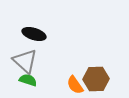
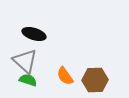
brown hexagon: moved 1 px left, 1 px down
orange semicircle: moved 10 px left, 9 px up
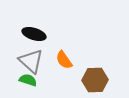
gray triangle: moved 6 px right
orange semicircle: moved 1 px left, 16 px up
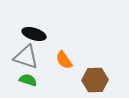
gray triangle: moved 5 px left, 4 px up; rotated 24 degrees counterclockwise
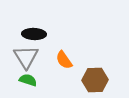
black ellipse: rotated 15 degrees counterclockwise
gray triangle: rotated 40 degrees clockwise
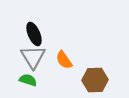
black ellipse: rotated 65 degrees clockwise
gray triangle: moved 7 px right
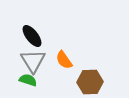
black ellipse: moved 2 px left, 2 px down; rotated 15 degrees counterclockwise
gray triangle: moved 4 px down
brown hexagon: moved 5 px left, 2 px down
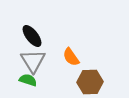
orange semicircle: moved 7 px right, 3 px up
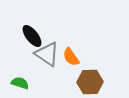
gray triangle: moved 14 px right, 7 px up; rotated 24 degrees counterclockwise
green semicircle: moved 8 px left, 3 px down
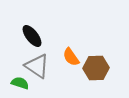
gray triangle: moved 10 px left, 12 px down
brown hexagon: moved 6 px right, 14 px up
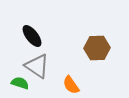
orange semicircle: moved 28 px down
brown hexagon: moved 1 px right, 20 px up
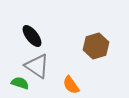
brown hexagon: moved 1 px left, 2 px up; rotated 15 degrees counterclockwise
